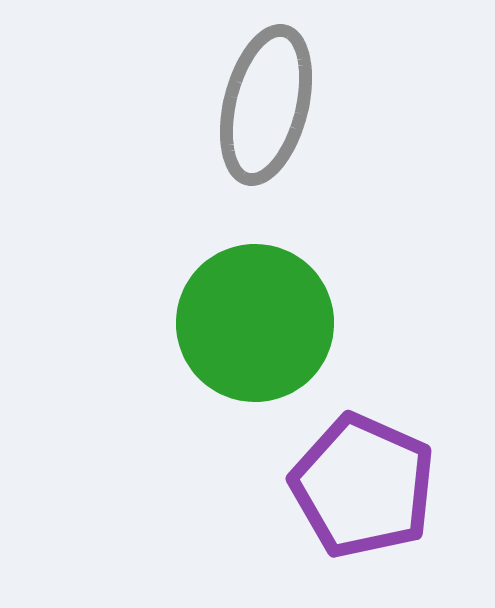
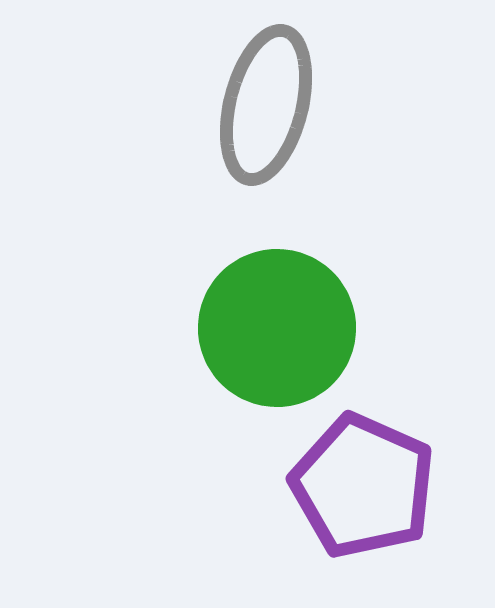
green circle: moved 22 px right, 5 px down
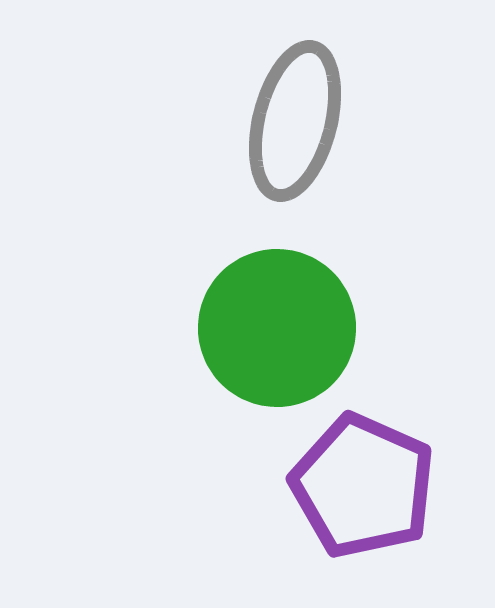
gray ellipse: moved 29 px right, 16 px down
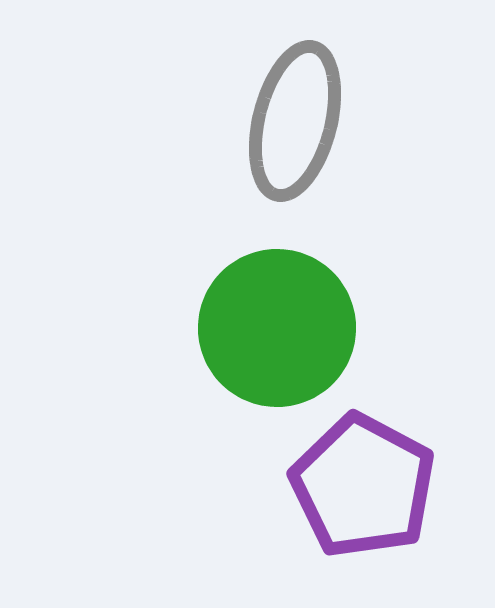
purple pentagon: rotated 4 degrees clockwise
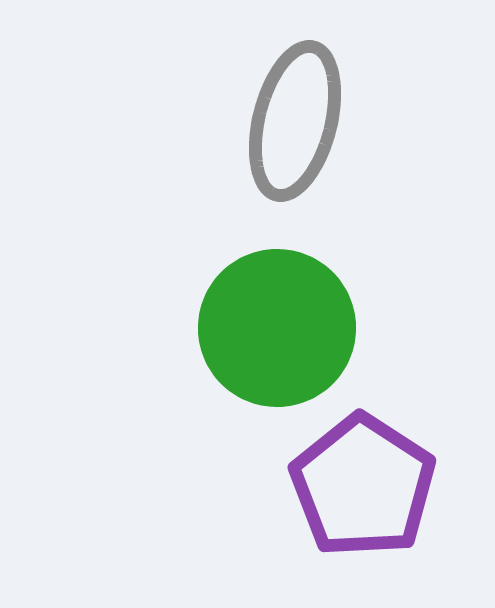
purple pentagon: rotated 5 degrees clockwise
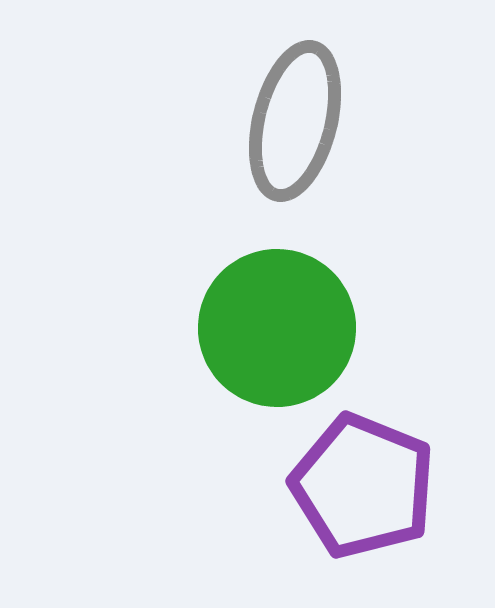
purple pentagon: rotated 11 degrees counterclockwise
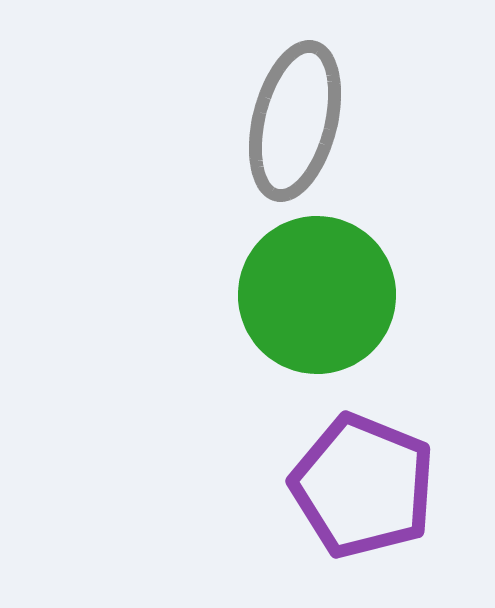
green circle: moved 40 px right, 33 px up
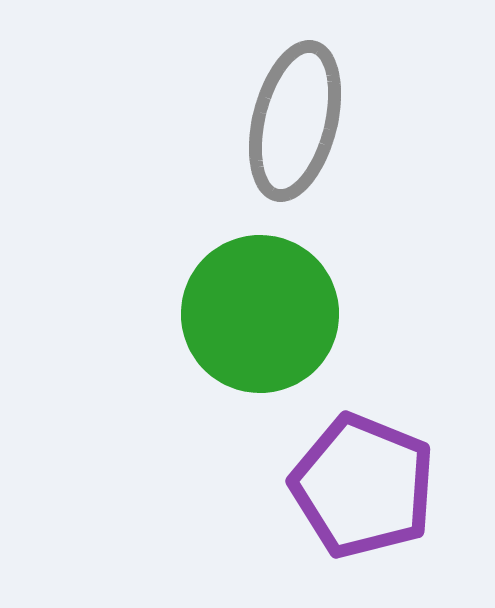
green circle: moved 57 px left, 19 px down
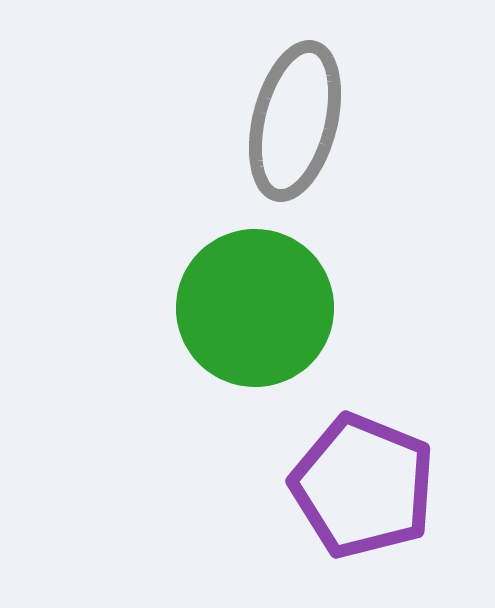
green circle: moved 5 px left, 6 px up
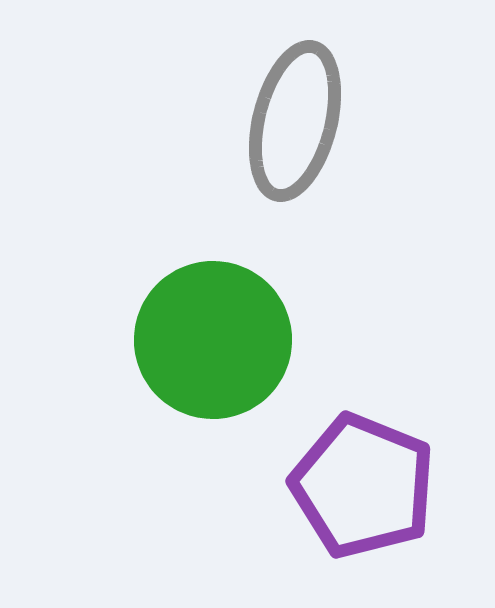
green circle: moved 42 px left, 32 px down
